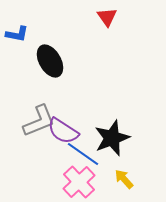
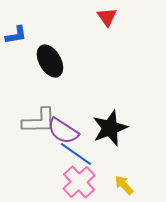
blue L-shape: moved 1 px left, 1 px down; rotated 20 degrees counterclockwise
gray L-shape: rotated 21 degrees clockwise
black star: moved 2 px left, 10 px up
blue line: moved 7 px left
yellow arrow: moved 6 px down
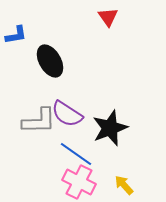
red triangle: moved 1 px right
purple semicircle: moved 4 px right, 17 px up
pink cross: rotated 20 degrees counterclockwise
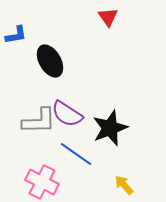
pink cross: moved 37 px left
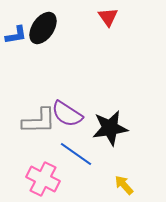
black ellipse: moved 7 px left, 33 px up; rotated 64 degrees clockwise
black star: rotated 12 degrees clockwise
pink cross: moved 1 px right, 3 px up
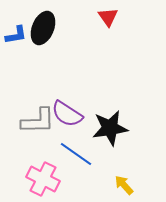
black ellipse: rotated 12 degrees counterclockwise
gray L-shape: moved 1 px left
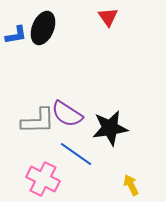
yellow arrow: moved 7 px right; rotated 15 degrees clockwise
